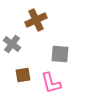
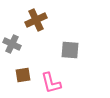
gray cross: rotated 12 degrees counterclockwise
gray square: moved 10 px right, 4 px up
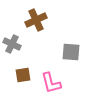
gray square: moved 1 px right, 2 px down
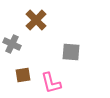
brown cross: rotated 20 degrees counterclockwise
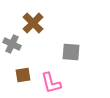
brown cross: moved 3 px left, 3 px down
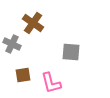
brown cross: rotated 10 degrees counterclockwise
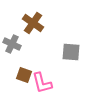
brown square: moved 1 px right; rotated 28 degrees clockwise
pink L-shape: moved 9 px left
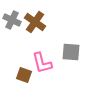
brown cross: moved 2 px right, 1 px up
gray cross: moved 24 px up
pink L-shape: moved 20 px up
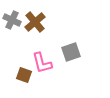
brown cross: rotated 15 degrees clockwise
gray square: rotated 24 degrees counterclockwise
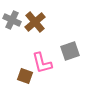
gray square: moved 1 px left, 1 px up
brown square: moved 1 px right, 1 px down
